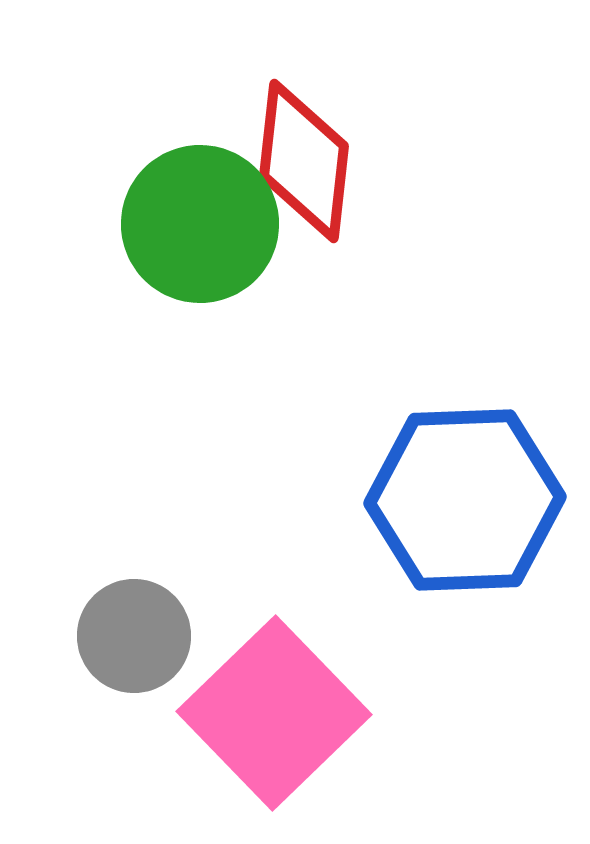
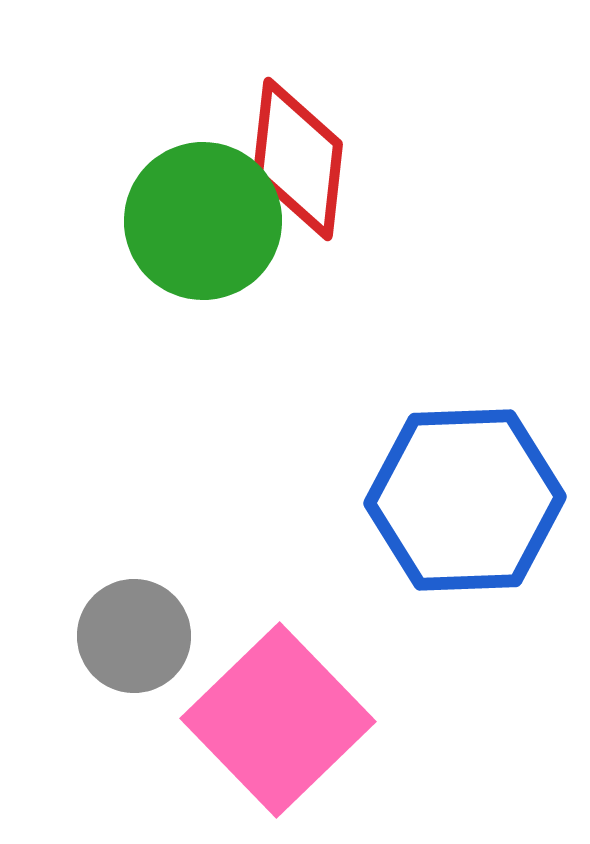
red diamond: moved 6 px left, 2 px up
green circle: moved 3 px right, 3 px up
pink square: moved 4 px right, 7 px down
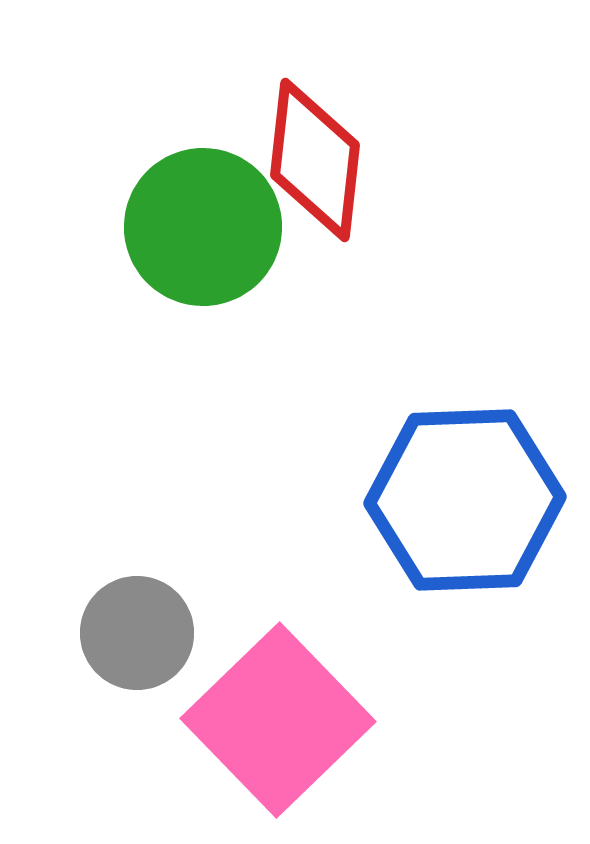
red diamond: moved 17 px right, 1 px down
green circle: moved 6 px down
gray circle: moved 3 px right, 3 px up
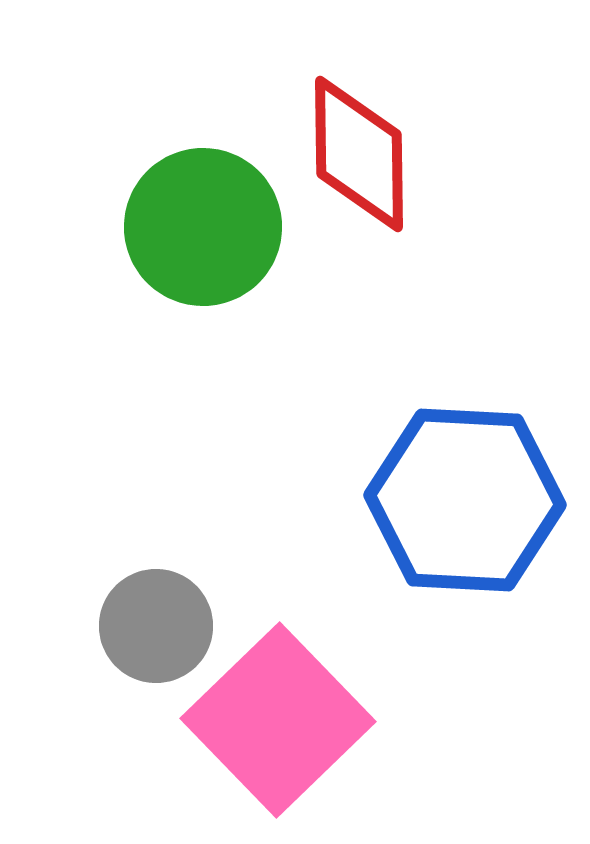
red diamond: moved 44 px right, 6 px up; rotated 7 degrees counterclockwise
blue hexagon: rotated 5 degrees clockwise
gray circle: moved 19 px right, 7 px up
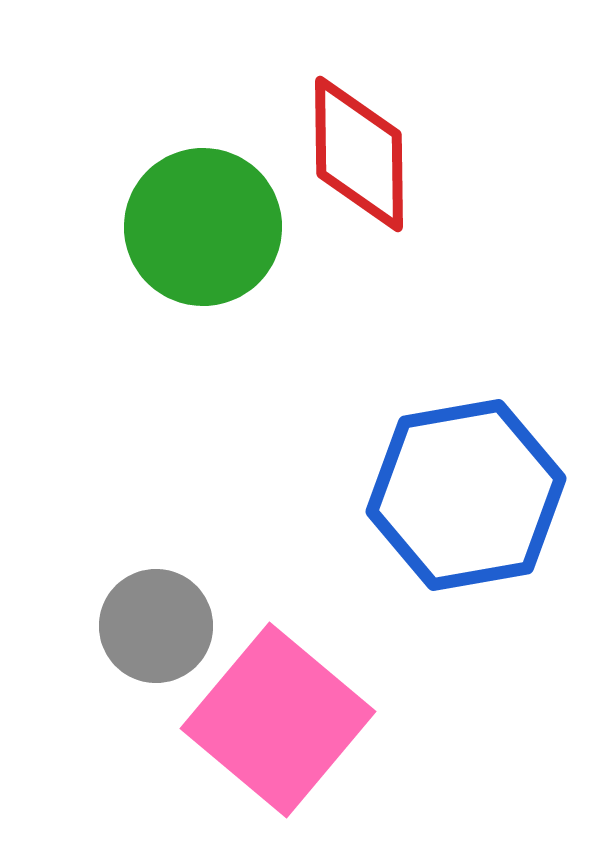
blue hexagon: moved 1 px right, 5 px up; rotated 13 degrees counterclockwise
pink square: rotated 6 degrees counterclockwise
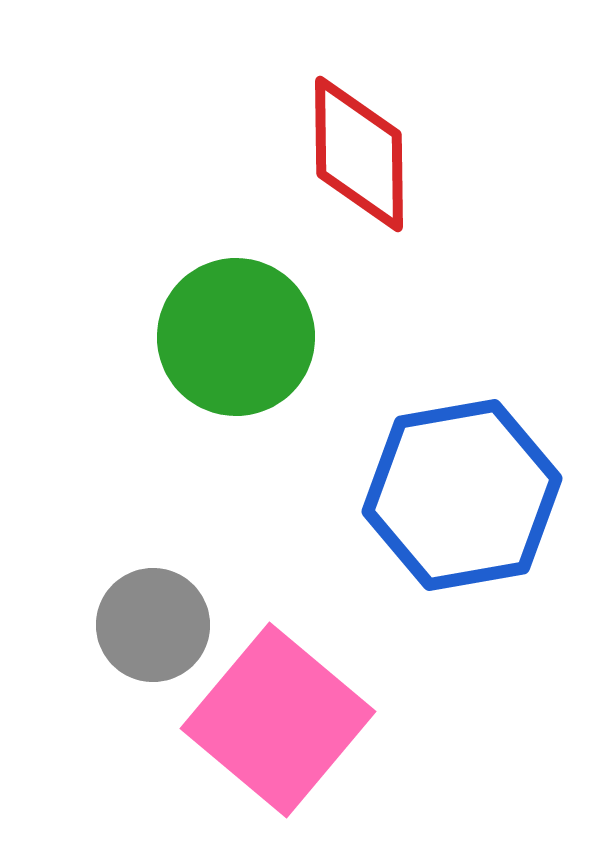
green circle: moved 33 px right, 110 px down
blue hexagon: moved 4 px left
gray circle: moved 3 px left, 1 px up
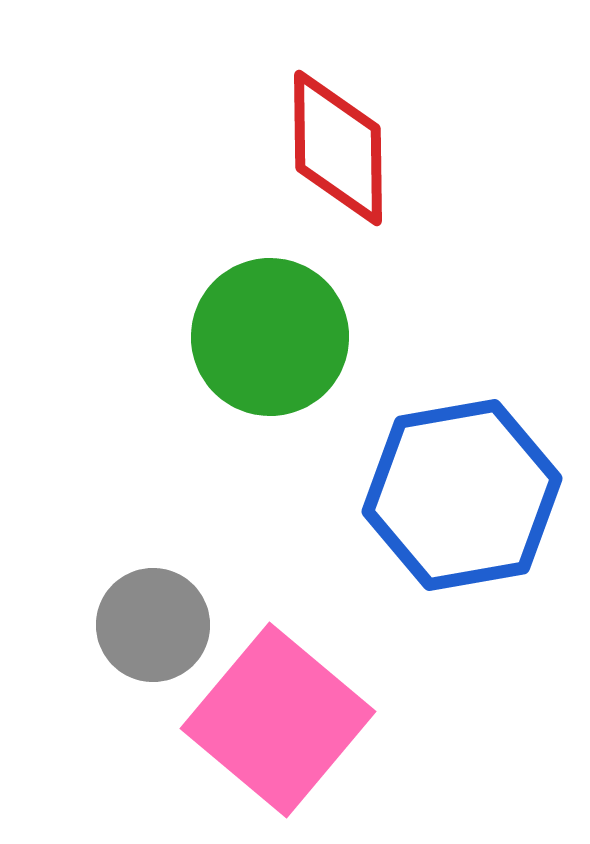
red diamond: moved 21 px left, 6 px up
green circle: moved 34 px right
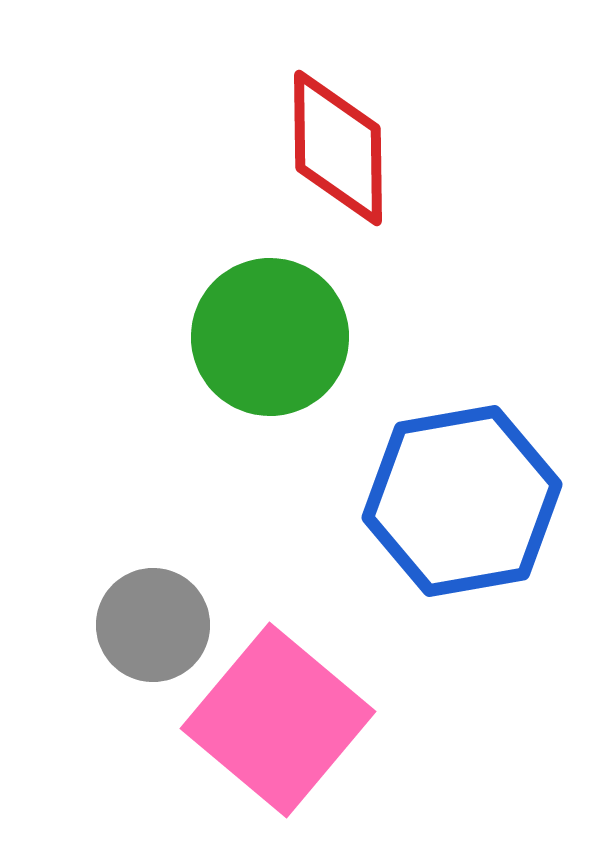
blue hexagon: moved 6 px down
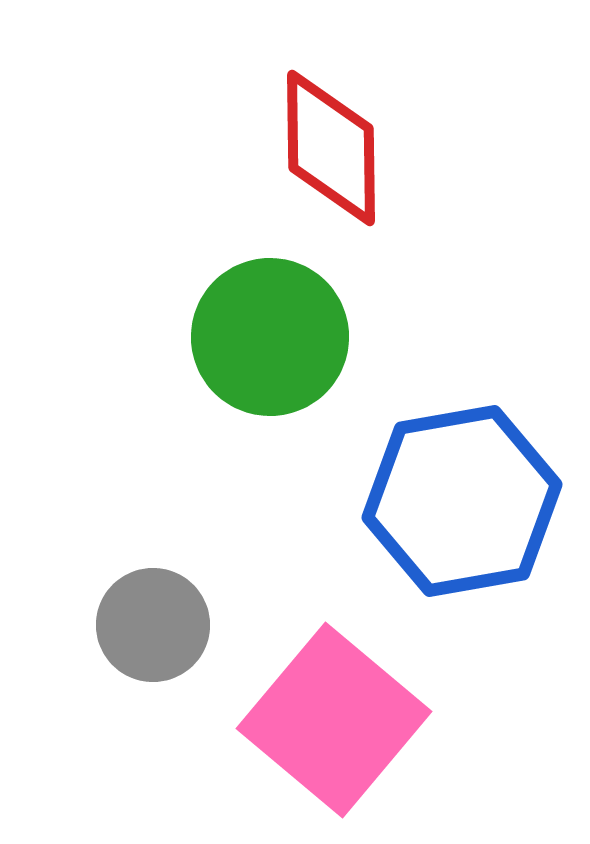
red diamond: moved 7 px left
pink square: moved 56 px right
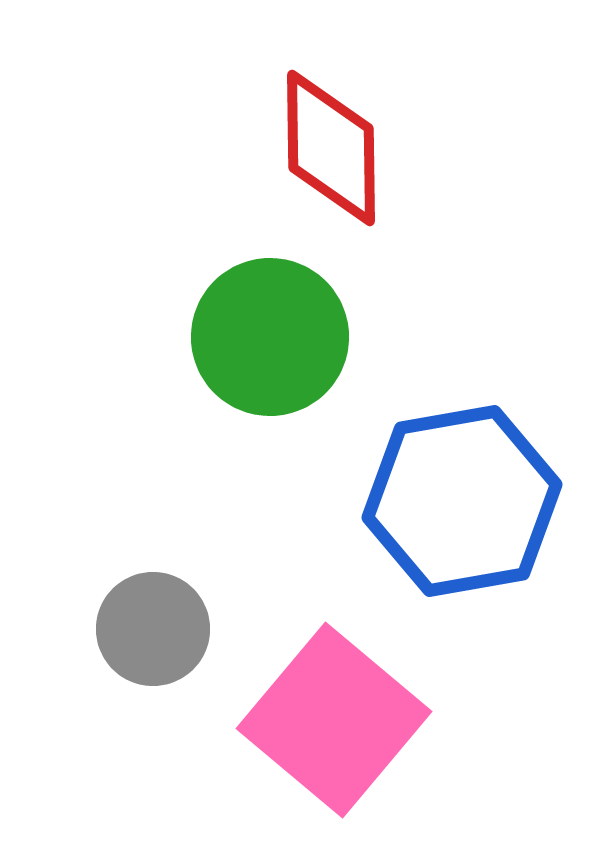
gray circle: moved 4 px down
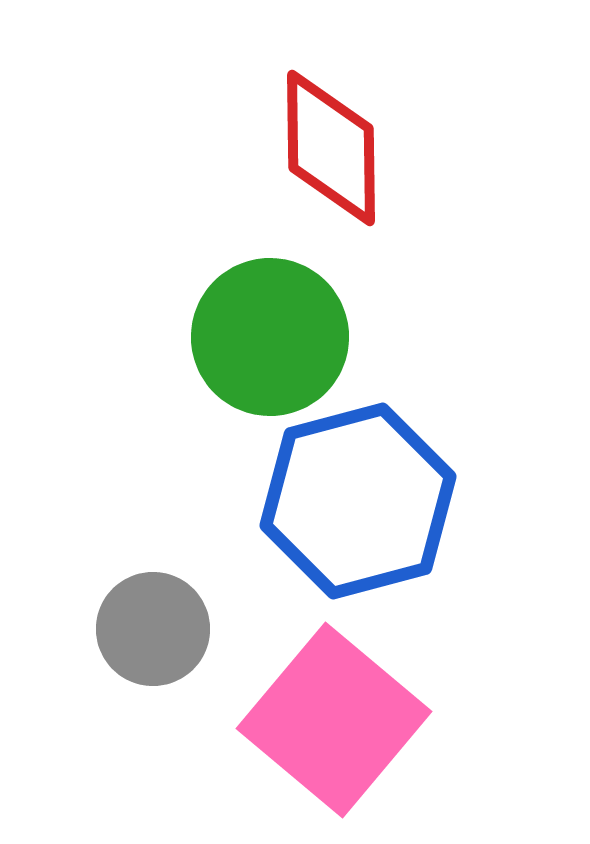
blue hexagon: moved 104 px left; rotated 5 degrees counterclockwise
